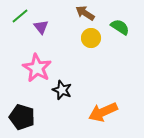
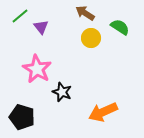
pink star: moved 1 px down
black star: moved 2 px down
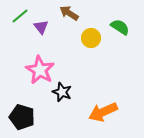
brown arrow: moved 16 px left
pink star: moved 3 px right, 1 px down
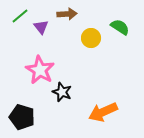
brown arrow: moved 2 px left, 1 px down; rotated 144 degrees clockwise
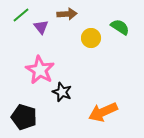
green line: moved 1 px right, 1 px up
black pentagon: moved 2 px right
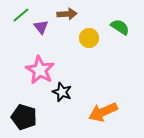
yellow circle: moved 2 px left
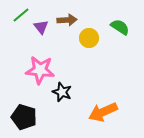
brown arrow: moved 6 px down
pink star: rotated 24 degrees counterclockwise
